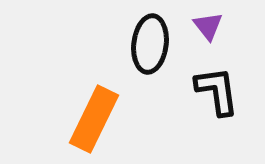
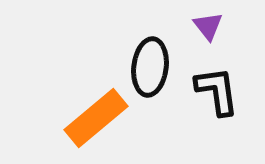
black ellipse: moved 23 px down
orange rectangle: moved 2 px right, 1 px up; rotated 24 degrees clockwise
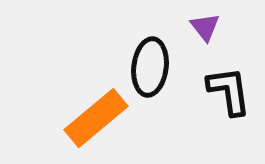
purple triangle: moved 3 px left, 1 px down
black L-shape: moved 12 px right
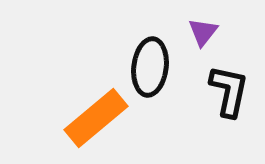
purple triangle: moved 2 px left, 5 px down; rotated 16 degrees clockwise
black L-shape: rotated 20 degrees clockwise
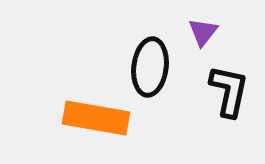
orange rectangle: rotated 50 degrees clockwise
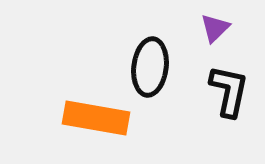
purple triangle: moved 12 px right, 4 px up; rotated 8 degrees clockwise
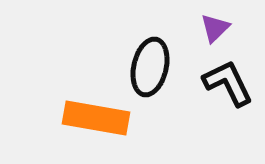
black ellipse: rotated 6 degrees clockwise
black L-shape: moved 1 px left, 8 px up; rotated 38 degrees counterclockwise
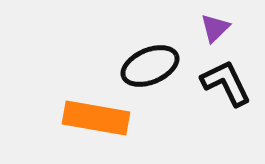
black ellipse: moved 1 px up; rotated 54 degrees clockwise
black L-shape: moved 2 px left
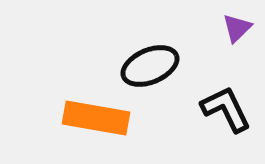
purple triangle: moved 22 px right
black L-shape: moved 26 px down
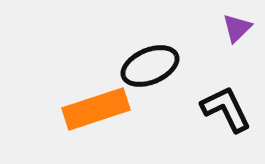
orange rectangle: moved 9 px up; rotated 28 degrees counterclockwise
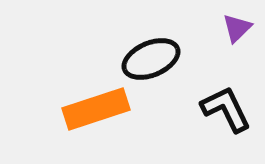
black ellipse: moved 1 px right, 7 px up
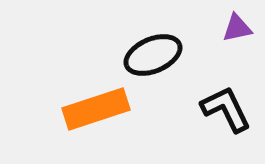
purple triangle: rotated 32 degrees clockwise
black ellipse: moved 2 px right, 4 px up
